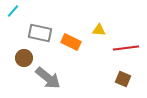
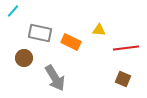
gray arrow: moved 7 px right; rotated 20 degrees clockwise
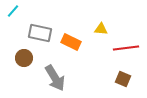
yellow triangle: moved 2 px right, 1 px up
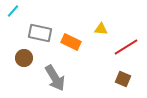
red line: moved 1 px up; rotated 25 degrees counterclockwise
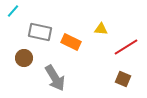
gray rectangle: moved 1 px up
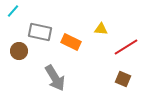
brown circle: moved 5 px left, 7 px up
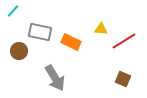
red line: moved 2 px left, 6 px up
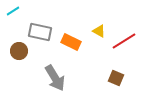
cyan line: rotated 16 degrees clockwise
yellow triangle: moved 2 px left, 2 px down; rotated 24 degrees clockwise
brown square: moved 7 px left, 1 px up
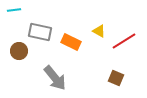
cyan line: moved 1 px right, 1 px up; rotated 24 degrees clockwise
gray arrow: rotated 8 degrees counterclockwise
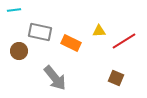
yellow triangle: rotated 32 degrees counterclockwise
orange rectangle: moved 1 px down
